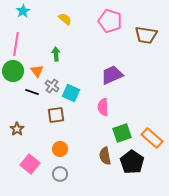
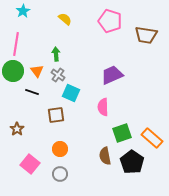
gray cross: moved 6 px right, 11 px up
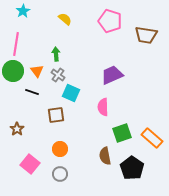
black pentagon: moved 6 px down
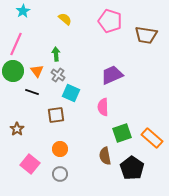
pink line: rotated 15 degrees clockwise
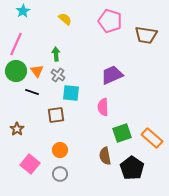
green circle: moved 3 px right
cyan square: rotated 18 degrees counterclockwise
orange circle: moved 1 px down
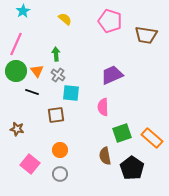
brown star: rotated 24 degrees counterclockwise
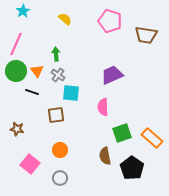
gray circle: moved 4 px down
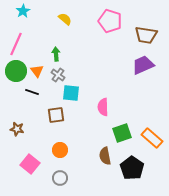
purple trapezoid: moved 31 px right, 10 px up
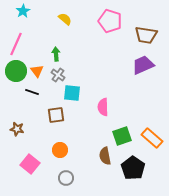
cyan square: moved 1 px right
green square: moved 3 px down
black pentagon: moved 1 px right
gray circle: moved 6 px right
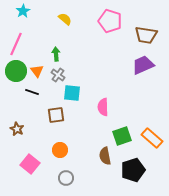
brown star: rotated 16 degrees clockwise
black pentagon: moved 2 px down; rotated 20 degrees clockwise
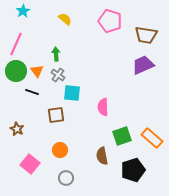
brown semicircle: moved 3 px left
